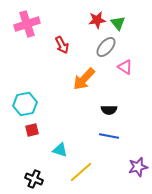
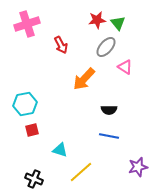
red arrow: moved 1 px left
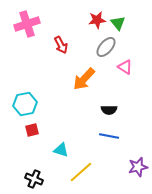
cyan triangle: moved 1 px right
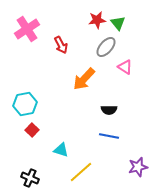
pink cross: moved 5 px down; rotated 15 degrees counterclockwise
red square: rotated 32 degrees counterclockwise
black cross: moved 4 px left, 1 px up
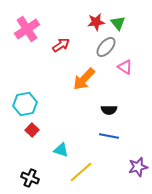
red star: moved 1 px left, 2 px down
red arrow: rotated 96 degrees counterclockwise
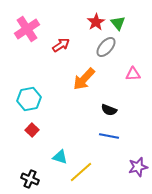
red star: rotated 24 degrees counterclockwise
pink triangle: moved 8 px right, 7 px down; rotated 35 degrees counterclockwise
cyan hexagon: moved 4 px right, 5 px up
black semicircle: rotated 21 degrees clockwise
cyan triangle: moved 1 px left, 7 px down
black cross: moved 1 px down
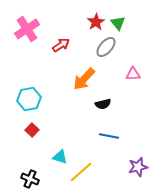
black semicircle: moved 6 px left, 6 px up; rotated 35 degrees counterclockwise
